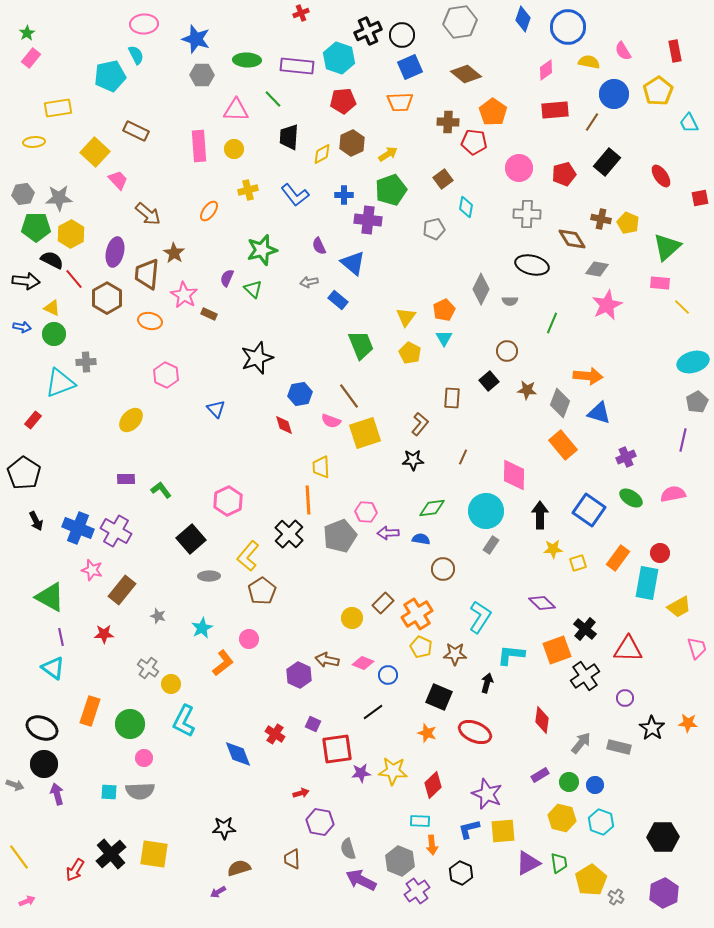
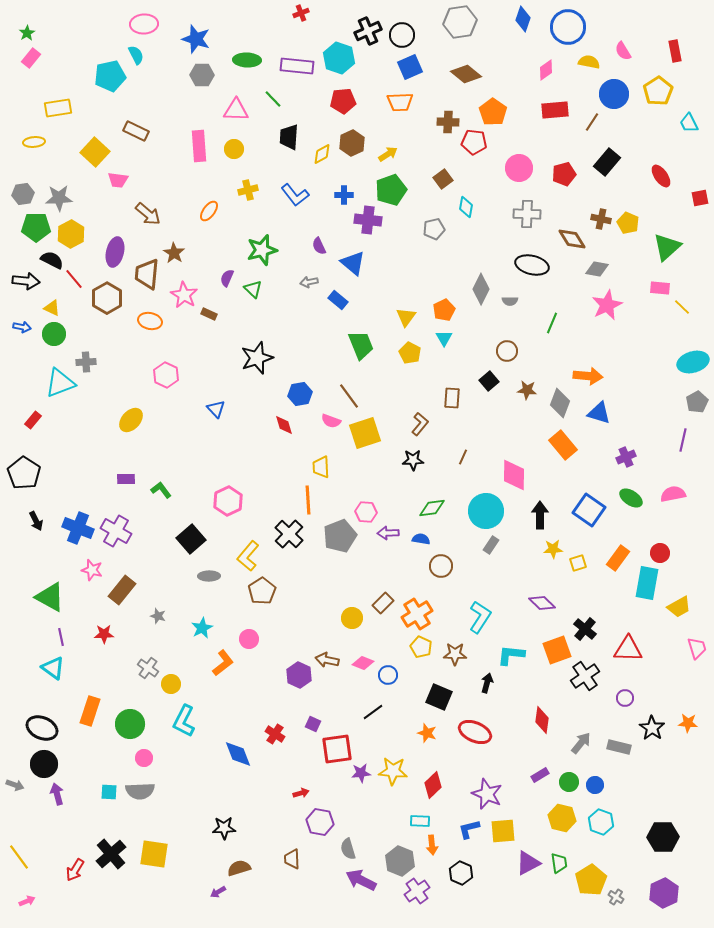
pink trapezoid at (118, 180): rotated 140 degrees clockwise
pink rectangle at (660, 283): moved 5 px down
brown circle at (443, 569): moved 2 px left, 3 px up
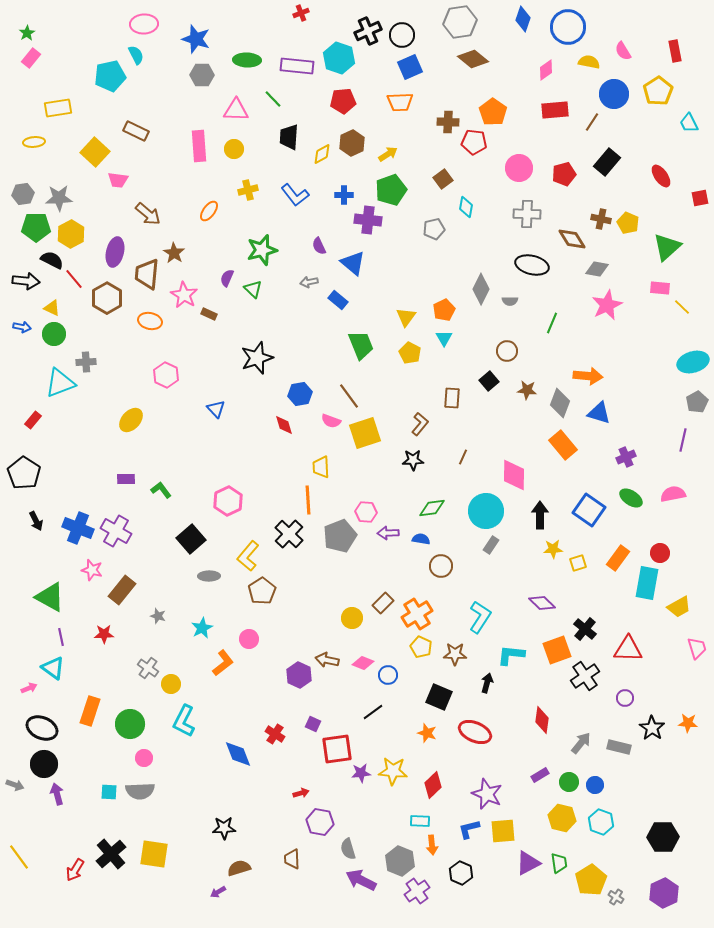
brown diamond at (466, 74): moved 7 px right, 15 px up
pink arrow at (27, 901): moved 2 px right, 213 px up
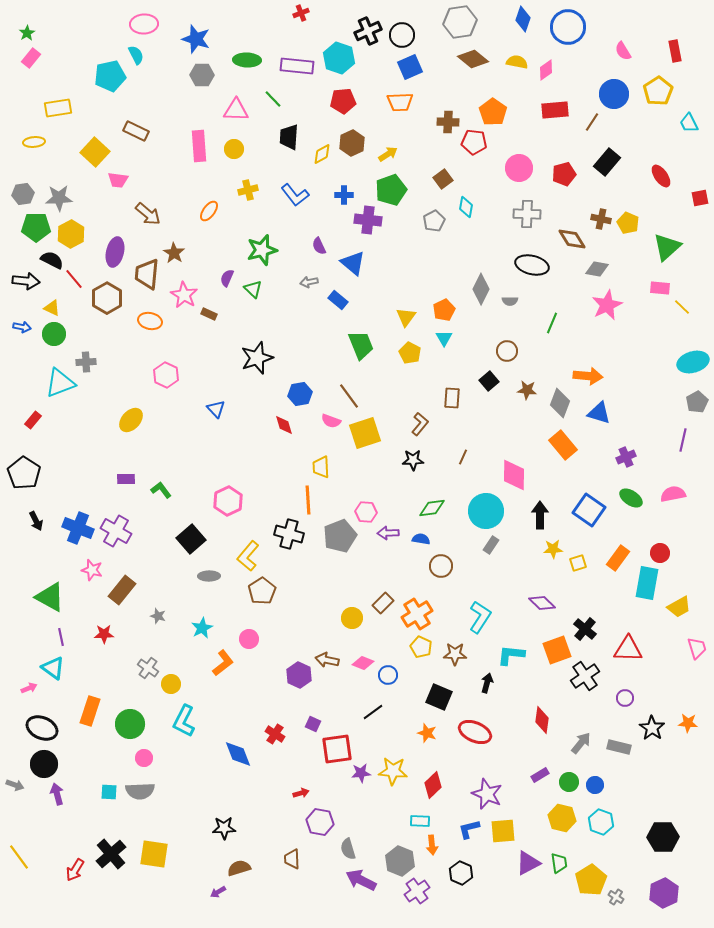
yellow semicircle at (589, 62): moved 72 px left
gray pentagon at (434, 229): moved 8 px up; rotated 15 degrees counterclockwise
black cross at (289, 534): rotated 28 degrees counterclockwise
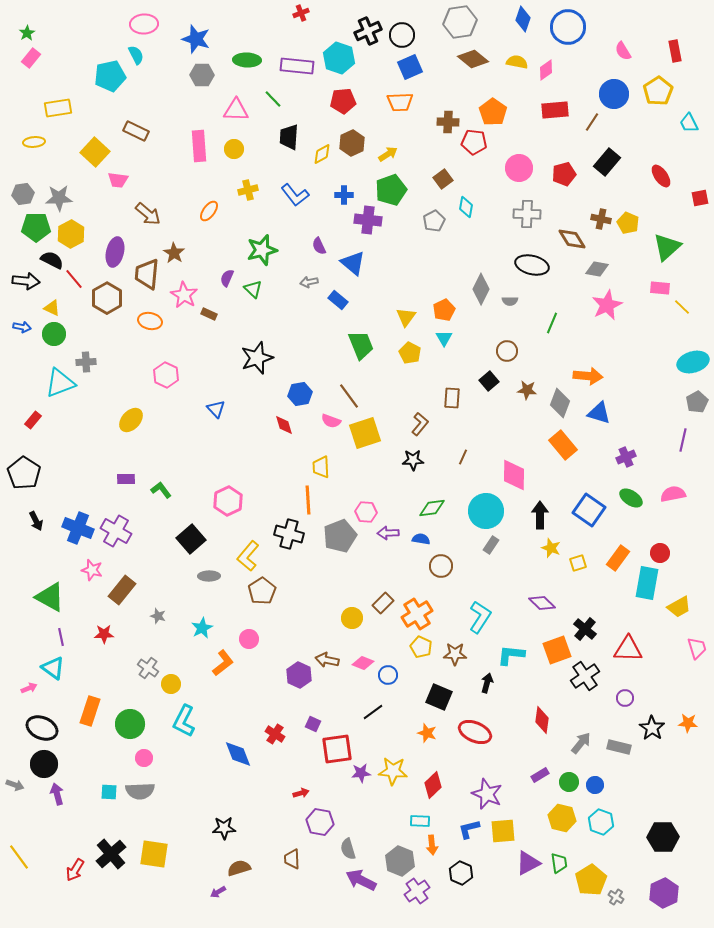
yellow star at (553, 549): moved 2 px left, 1 px up; rotated 24 degrees clockwise
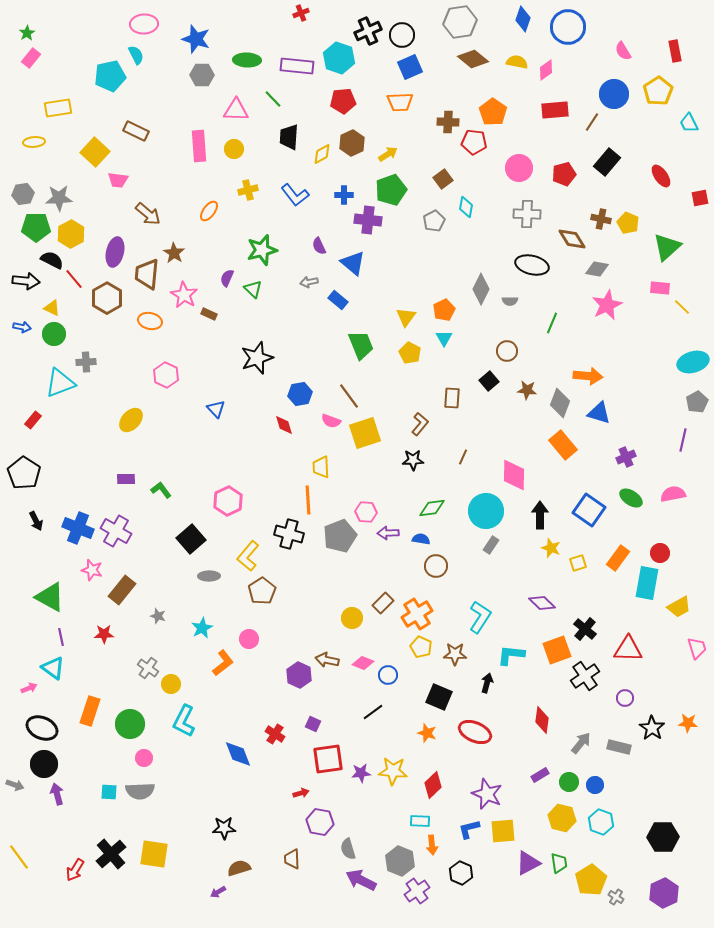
brown circle at (441, 566): moved 5 px left
red square at (337, 749): moved 9 px left, 10 px down
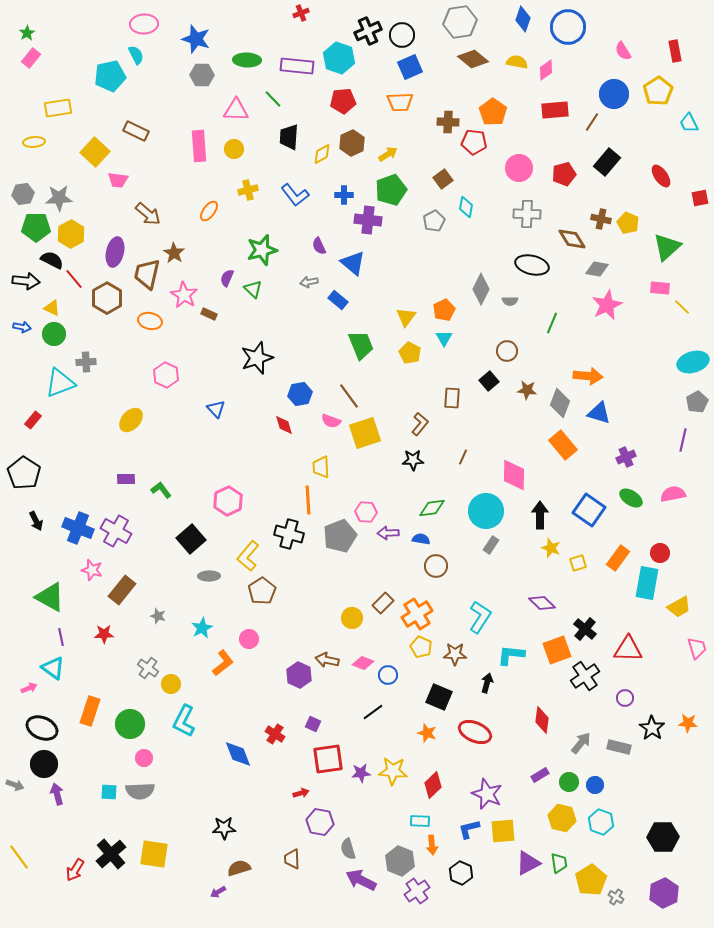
brown trapezoid at (147, 274): rotated 8 degrees clockwise
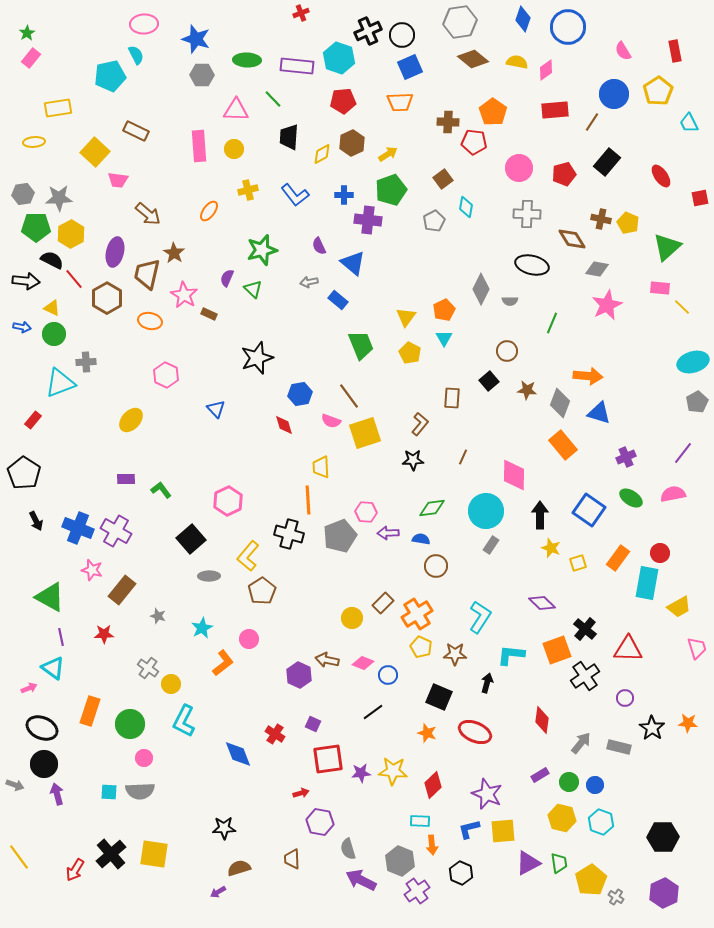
purple line at (683, 440): moved 13 px down; rotated 25 degrees clockwise
